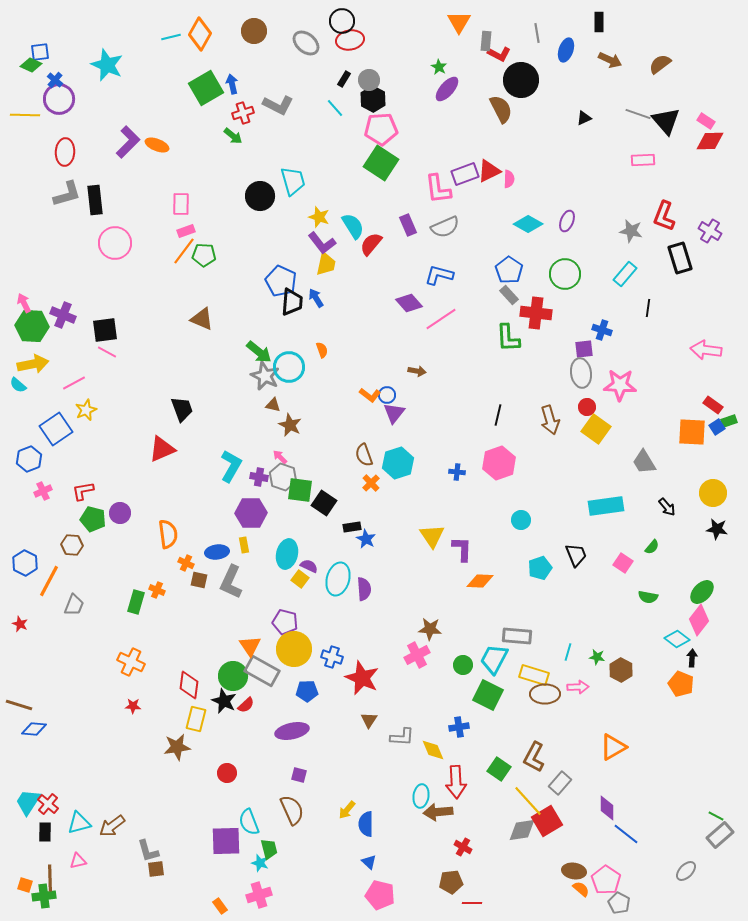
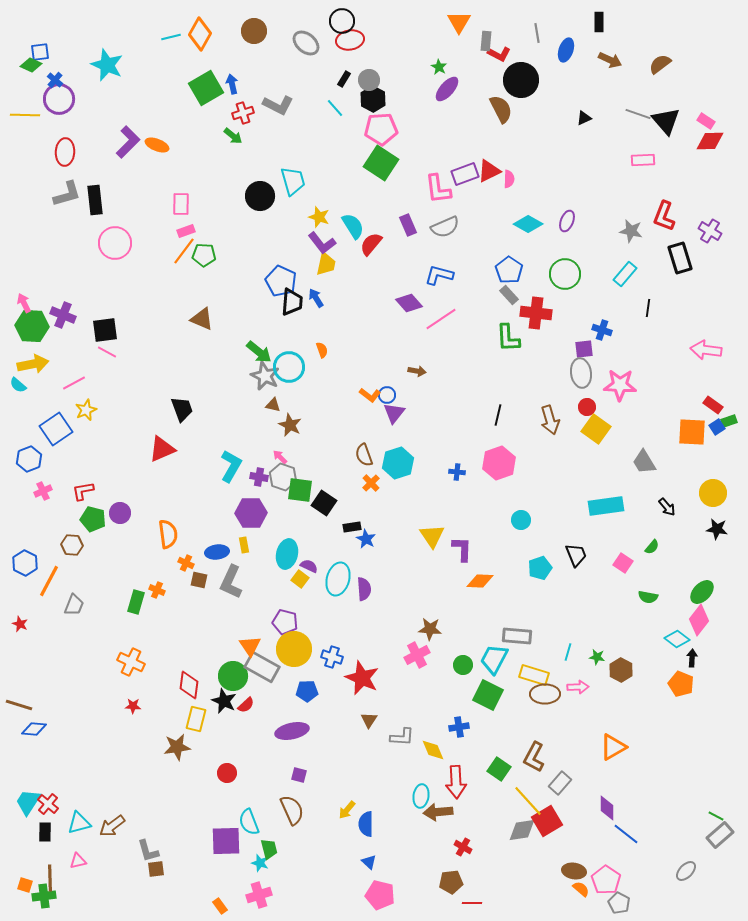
gray rectangle at (262, 671): moved 4 px up
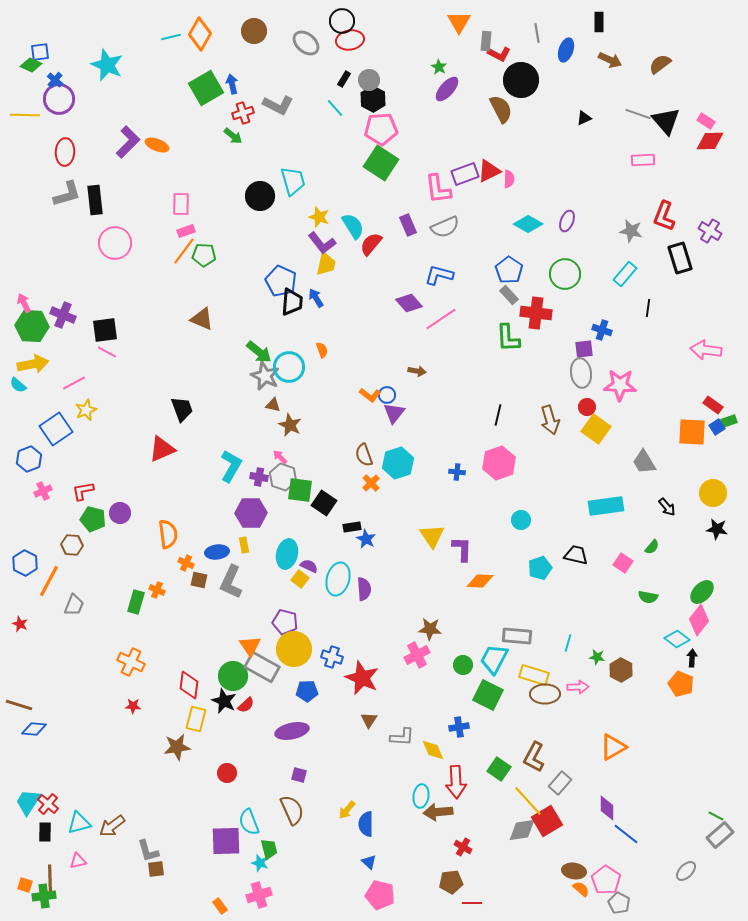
black trapezoid at (576, 555): rotated 55 degrees counterclockwise
cyan line at (568, 652): moved 9 px up
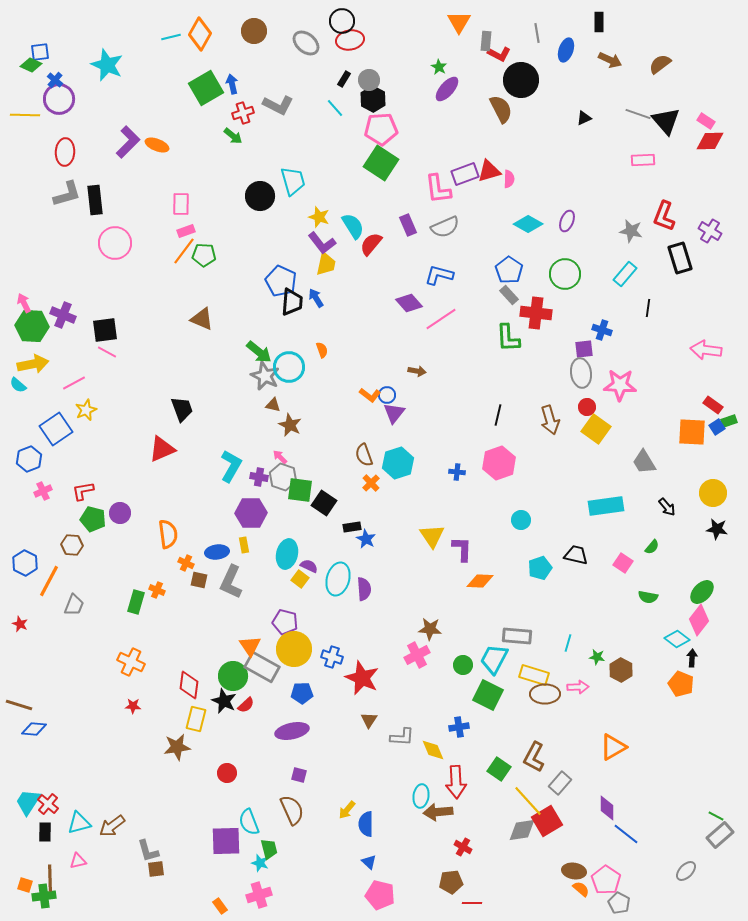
red triangle at (489, 171): rotated 10 degrees clockwise
blue pentagon at (307, 691): moved 5 px left, 2 px down
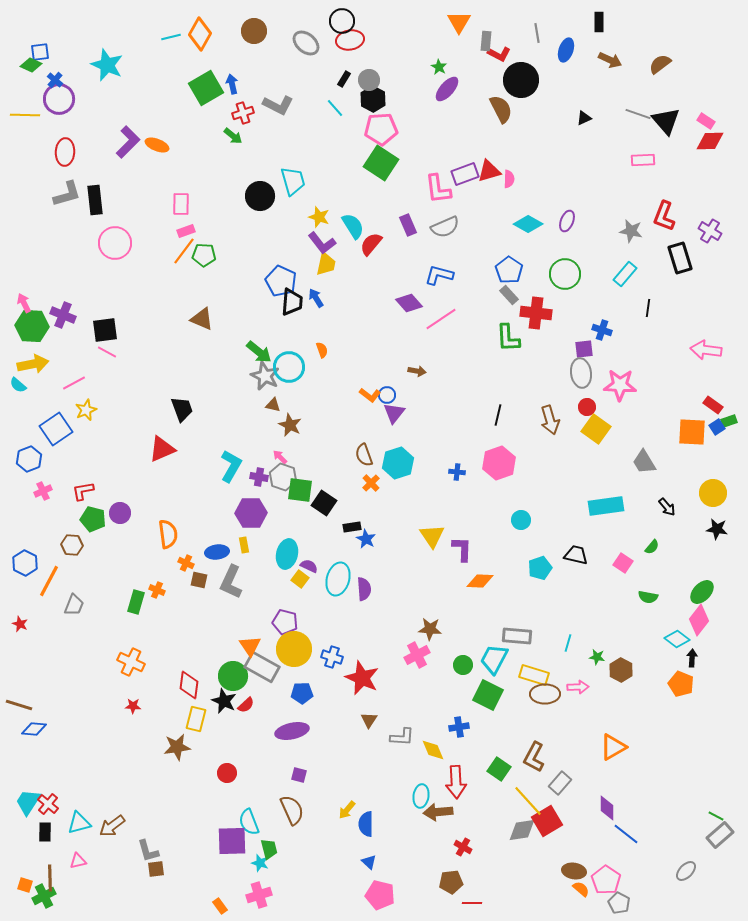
purple square at (226, 841): moved 6 px right
green cross at (44, 896): rotated 20 degrees counterclockwise
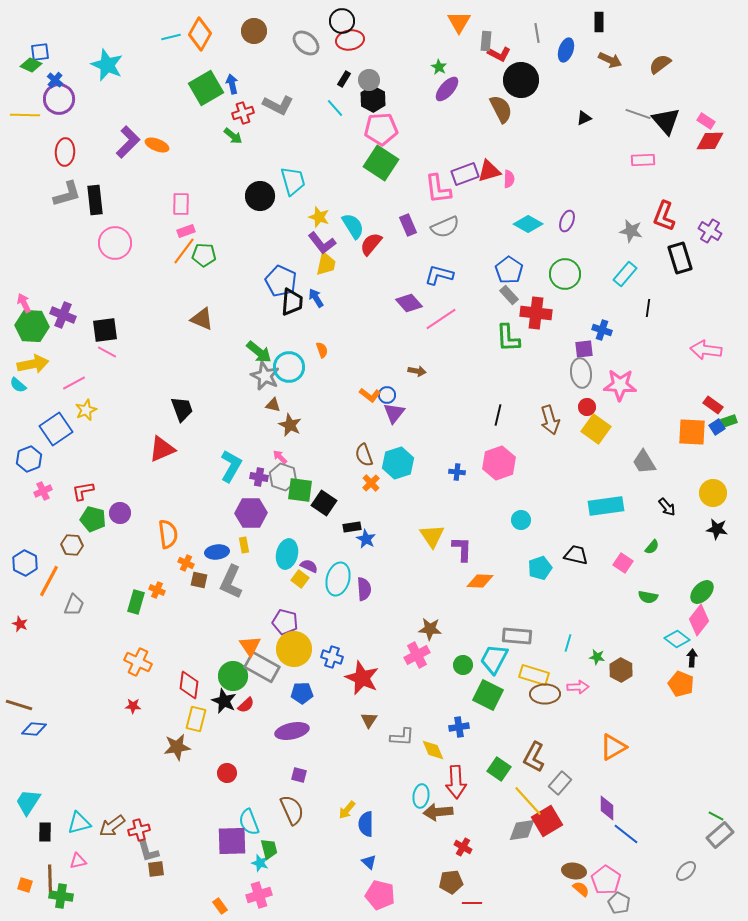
orange cross at (131, 662): moved 7 px right
red cross at (48, 804): moved 91 px right, 26 px down; rotated 35 degrees clockwise
green cross at (44, 896): moved 17 px right; rotated 35 degrees clockwise
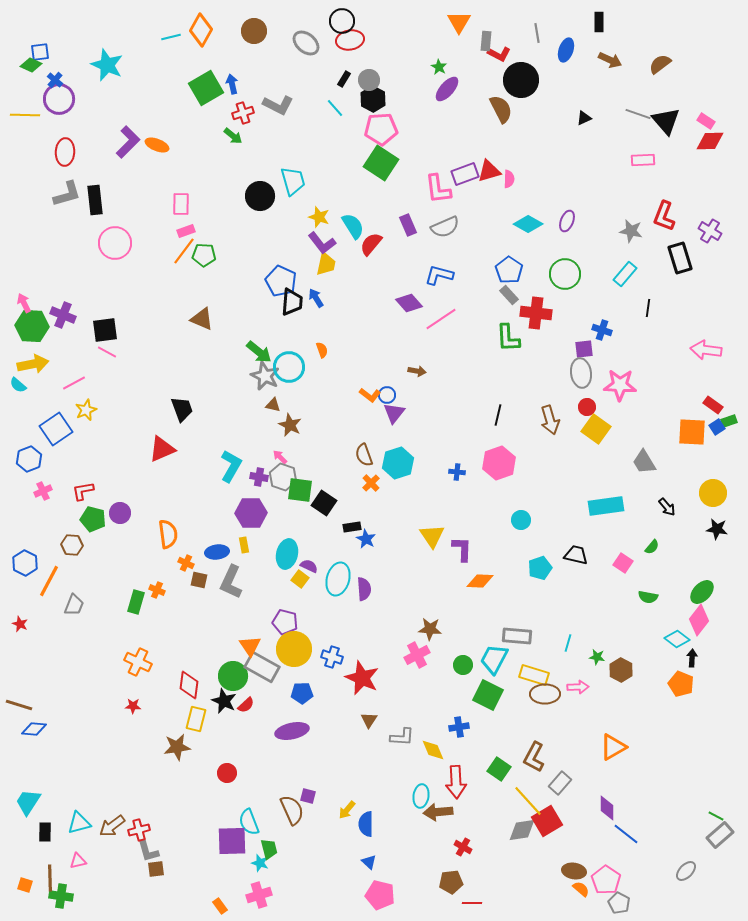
orange diamond at (200, 34): moved 1 px right, 4 px up
purple square at (299, 775): moved 9 px right, 21 px down
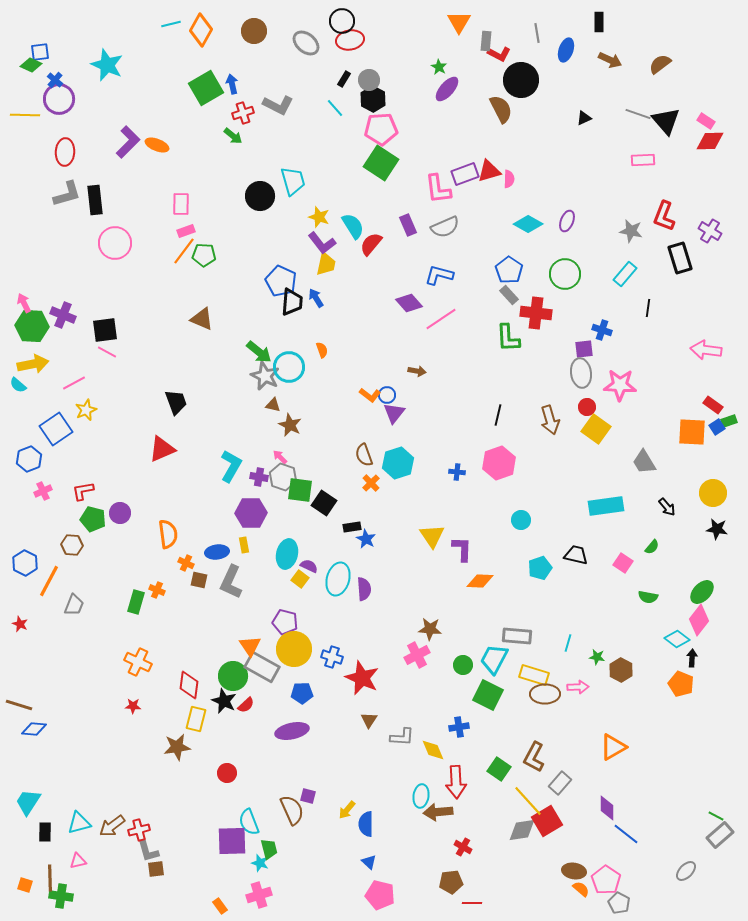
cyan line at (171, 37): moved 13 px up
black trapezoid at (182, 409): moved 6 px left, 7 px up
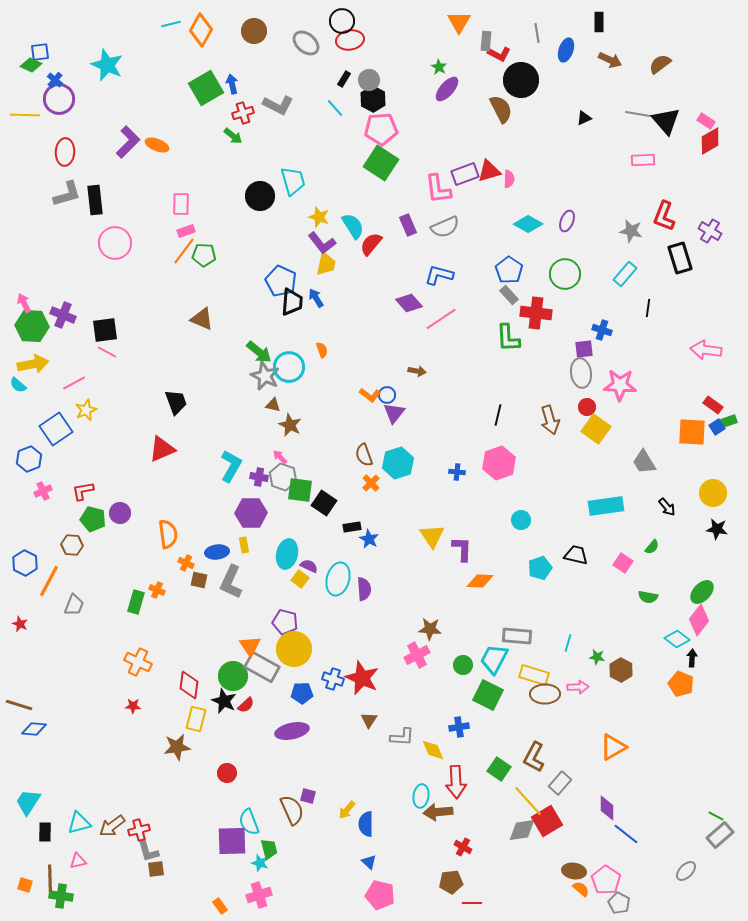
gray line at (638, 114): rotated 10 degrees counterclockwise
red diamond at (710, 141): rotated 28 degrees counterclockwise
blue star at (366, 539): moved 3 px right
blue cross at (332, 657): moved 1 px right, 22 px down
